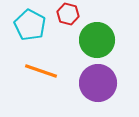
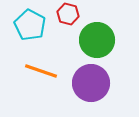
purple circle: moved 7 px left
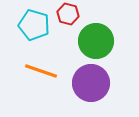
cyan pentagon: moved 4 px right; rotated 12 degrees counterclockwise
green circle: moved 1 px left, 1 px down
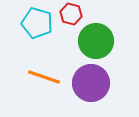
red hexagon: moved 3 px right
cyan pentagon: moved 3 px right, 2 px up
orange line: moved 3 px right, 6 px down
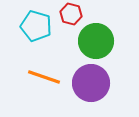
cyan pentagon: moved 1 px left, 3 px down
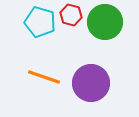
red hexagon: moved 1 px down
cyan pentagon: moved 4 px right, 4 px up
green circle: moved 9 px right, 19 px up
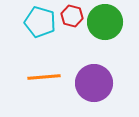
red hexagon: moved 1 px right, 1 px down
orange line: rotated 24 degrees counterclockwise
purple circle: moved 3 px right
